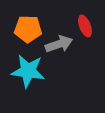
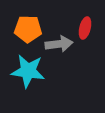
red ellipse: moved 2 px down; rotated 35 degrees clockwise
gray arrow: rotated 12 degrees clockwise
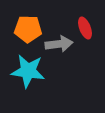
red ellipse: rotated 35 degrees counterclockwise
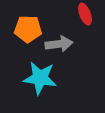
red ellipse: moved 14 px up
cyan star: moved 12 px right, 7 px down
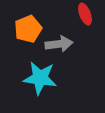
orange pentagon: rotated 24 degrees counterclockwise
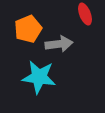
cyan star: moved 1 px left, 1 px up
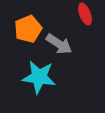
gray arrow: rotated 40 degrees clockwise
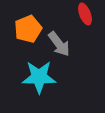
gray arrow: rotated 20 degrees clockwise
cyan star: rotated 8 degrees counterclockwise
